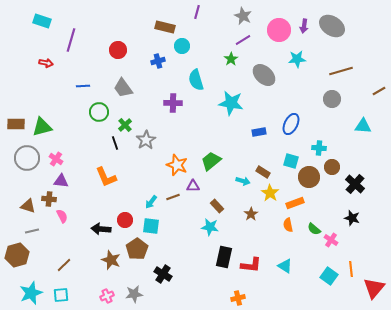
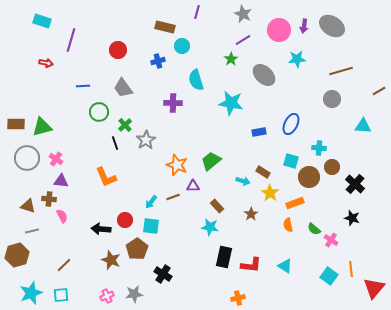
gray star at (243, 16): moved 2 px up
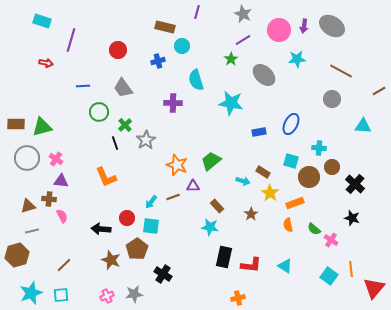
brown line at (341, 71): rotated 45 degrees clockwise
brown triangle at (28, 206): rotated 35 degrees counterclockwise
red circle at (125, 220): moved 2 px right, 2 px up
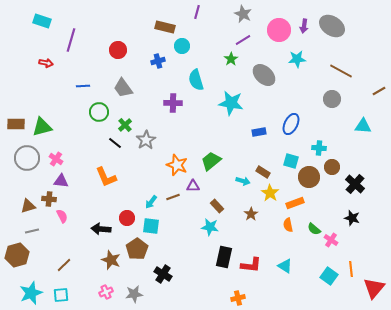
black line at (115, 143): rotated 32 degrees counterclockwise
pink cross at (107, 296): moved 1 px left, 4 px up
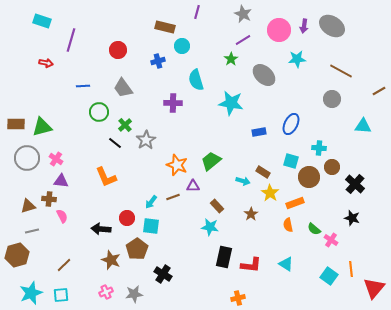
cyan triangle at (285, 266): moved 1 px right, 2 px up
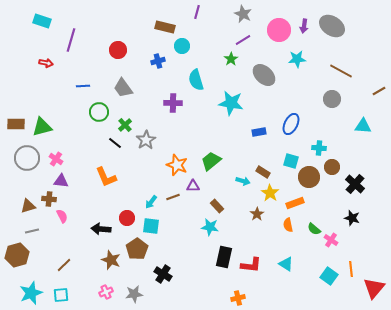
brown star at (251, 214): moved 6 px right
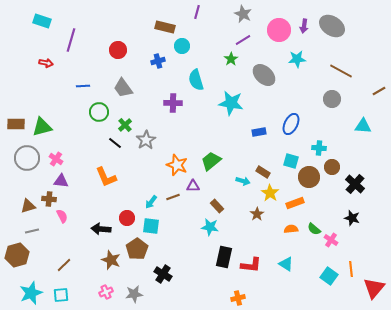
orange semicircle at (288, 225): moved 3 px right, 4 px down; rotated 96 degrees clockwise
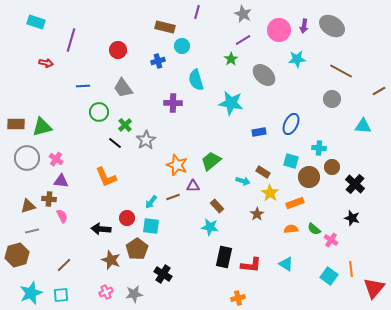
cyan rectangle at (42, 21): moved 6 px left, 1 px down
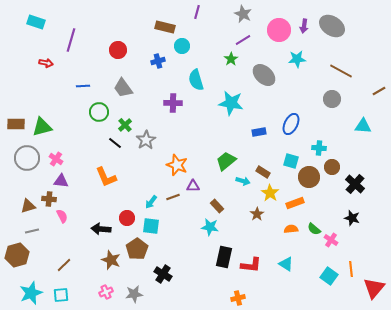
green trapezoid at (211, 161): moved 15 px right
